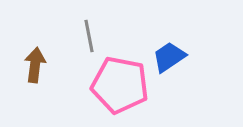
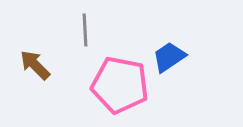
gray line: moved 4 px left, 6 px up; rotated 8 degrees clockwise
brown arrow: rotated 52 degrees counterclockwise
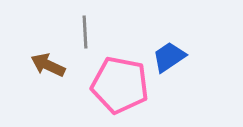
gray line: moved 2 px down
brown arrow: moved 13 px right; rotated 20 degrees counterclockwise
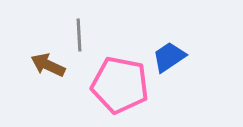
gray line: moved 6 px left, 3 px down
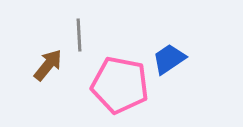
blue trapezoid: moved 2 px down
brown arrow: rotated 104 degrees clockwise
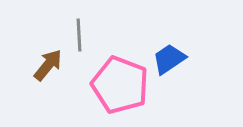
pink pentagon: rotated 10 degrees clockwise
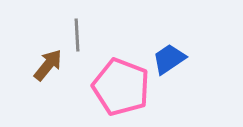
gray line: moved 2 px left
pink pentagon: moved 1 px right, 2 px down
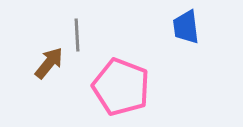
blue trapezoid: moved 17 px right, 32 px up; rotated 63 degrees counterclockwise
brown arrow: moved 1 px right, 2 px up
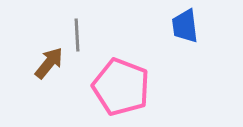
blue trapezoid: moved 1 px left, 1 px up
